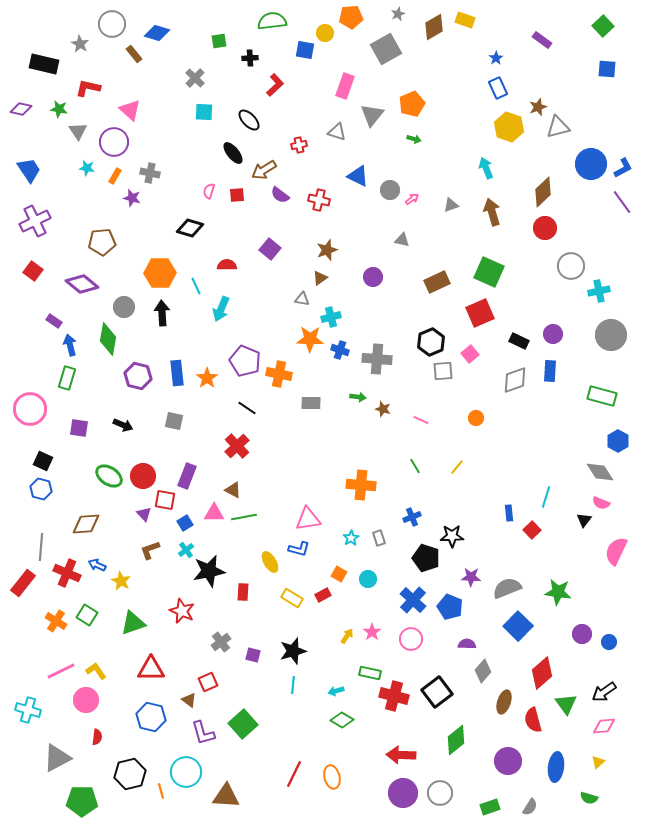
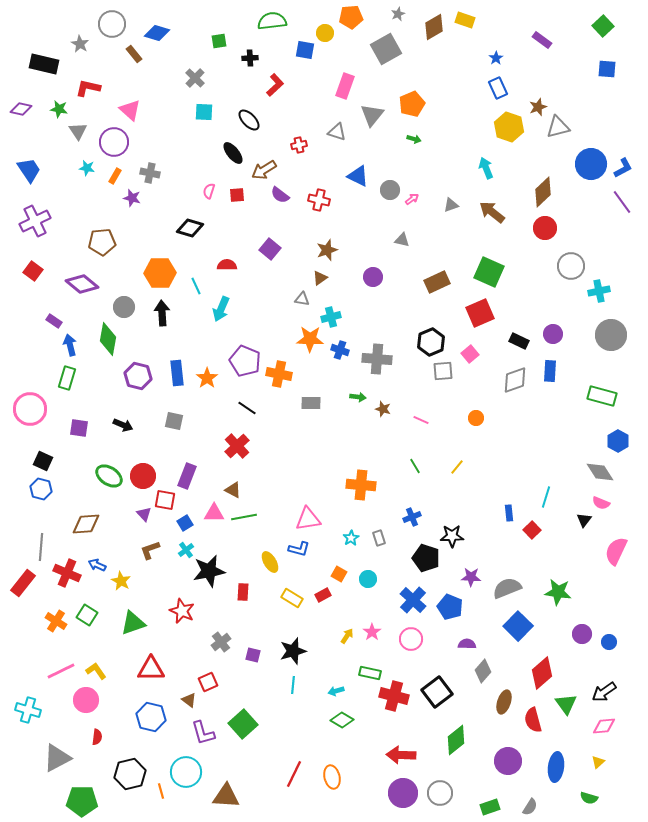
brown arrow at (492, 212): rotated 36 degrees counterclockwise
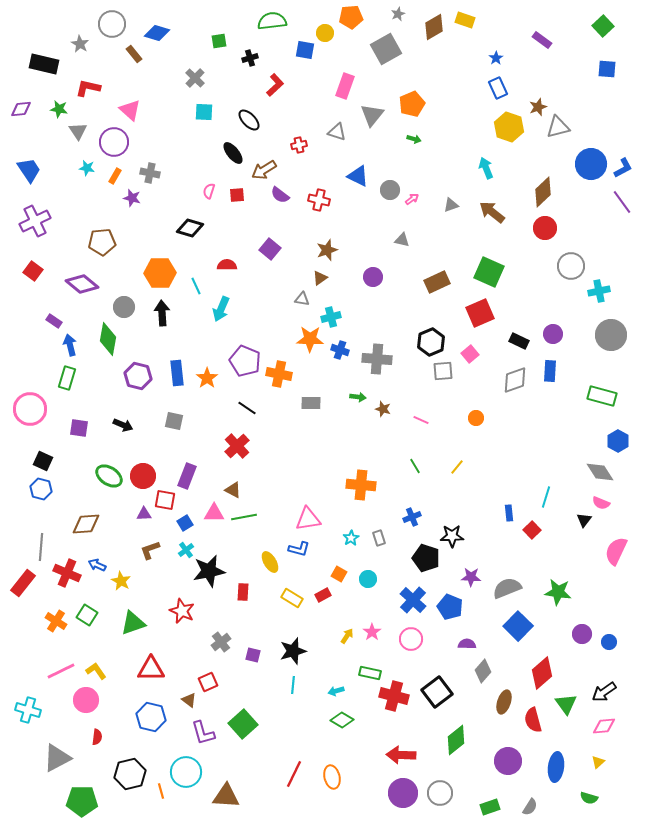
black cross at (250, 58): rotated 14 degrees counterclockwise
purple diamond at (21, 109): rotated 20 degrees counterclockwise
purple triangle at (144, 514): rotated 49 degrees counterclockwise
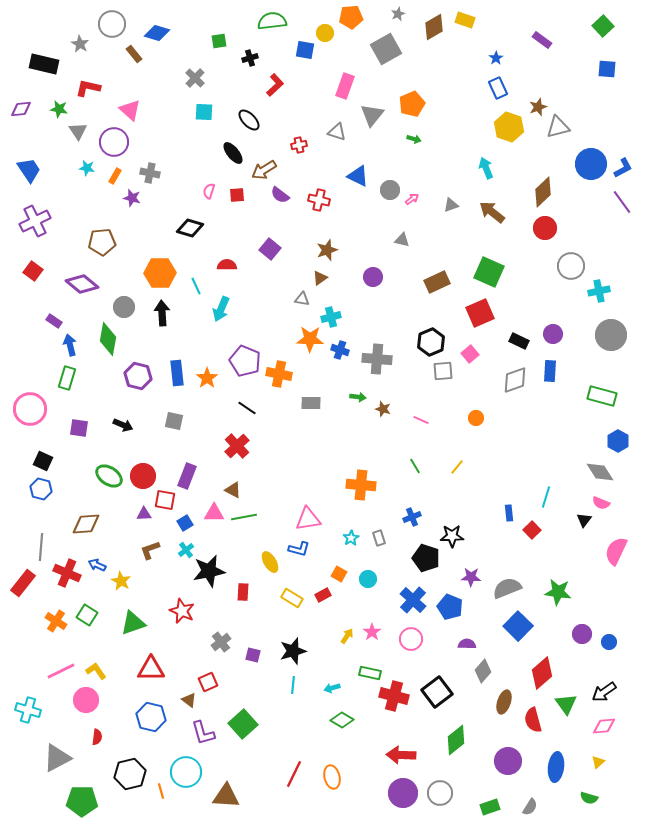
cyan arrow at (336, 691): moved 4 px left, 3 px up
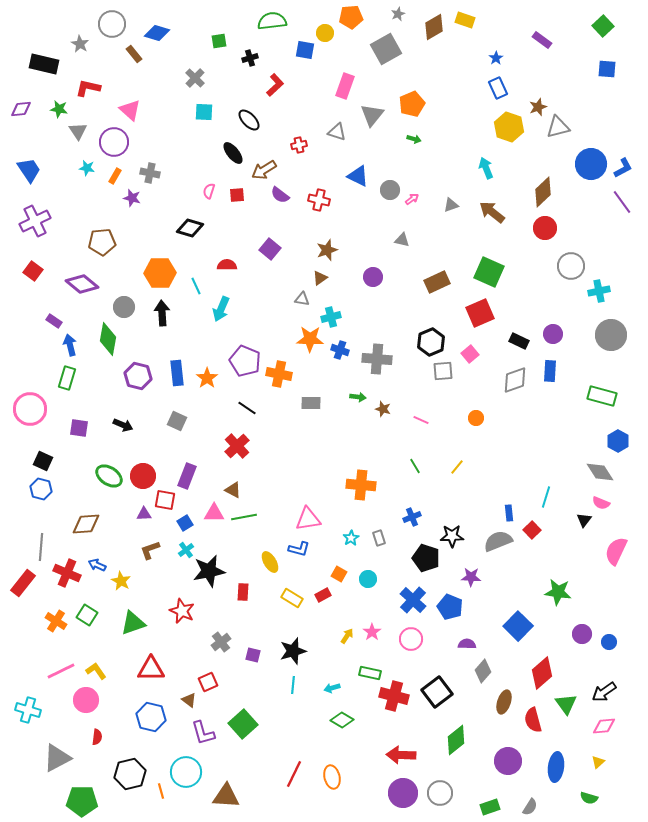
gray square at (174, 421): moved 3 px right; rotated 12 degrees clockwise
gray semicircle at (507, 588): moved 9 px left, 47 px up
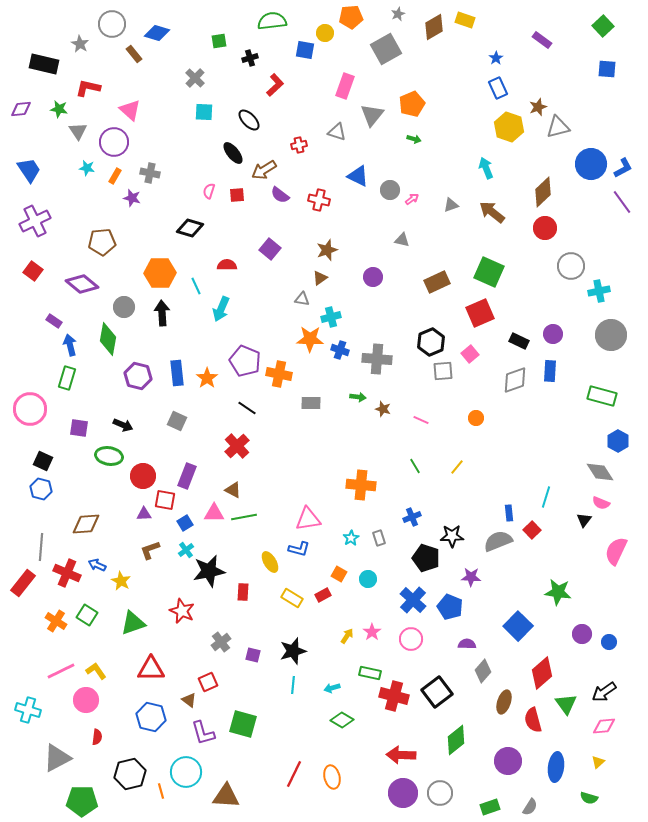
green ellipse at (109, 476): moved 20 px up; rotated 24 degrees counterclockwise
green square at (243, 724): rotated 32 degrees counterclockwise
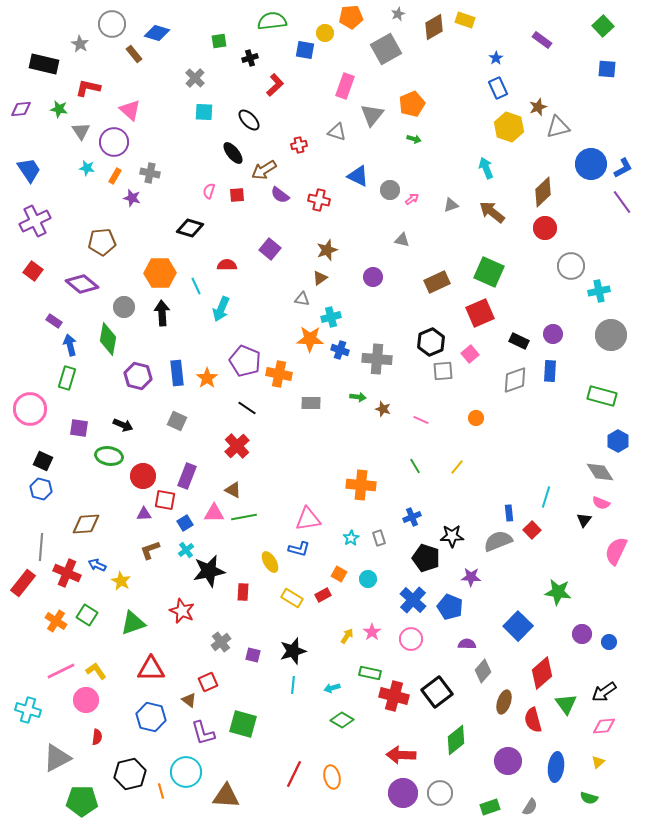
gray triangle at (78, 131): moved 3 px right
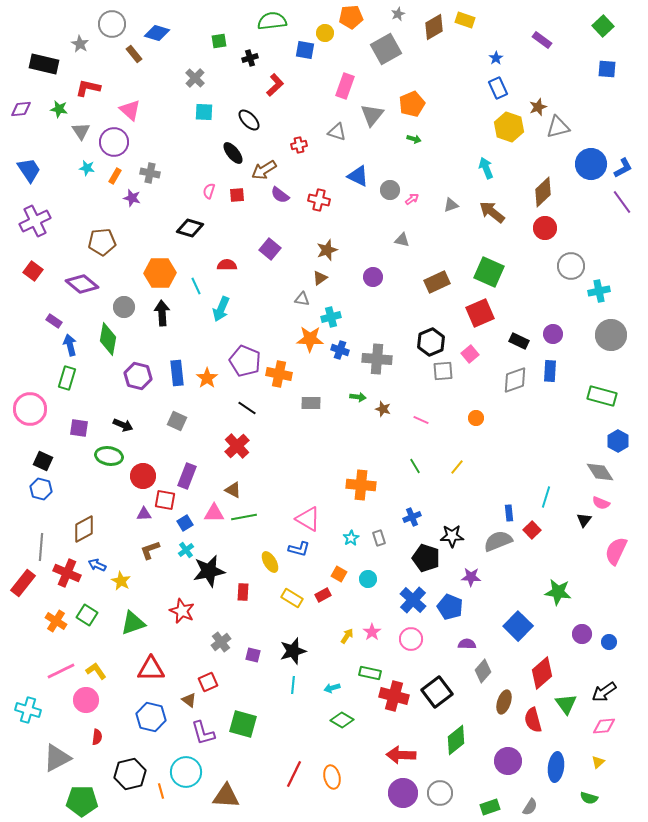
pink triangle at (308, 519): rotated 40 degrees clockwise
brown diamond at (86, 524): moved 2 px left, 5 px down; rotated 24 degrees counterclockwise
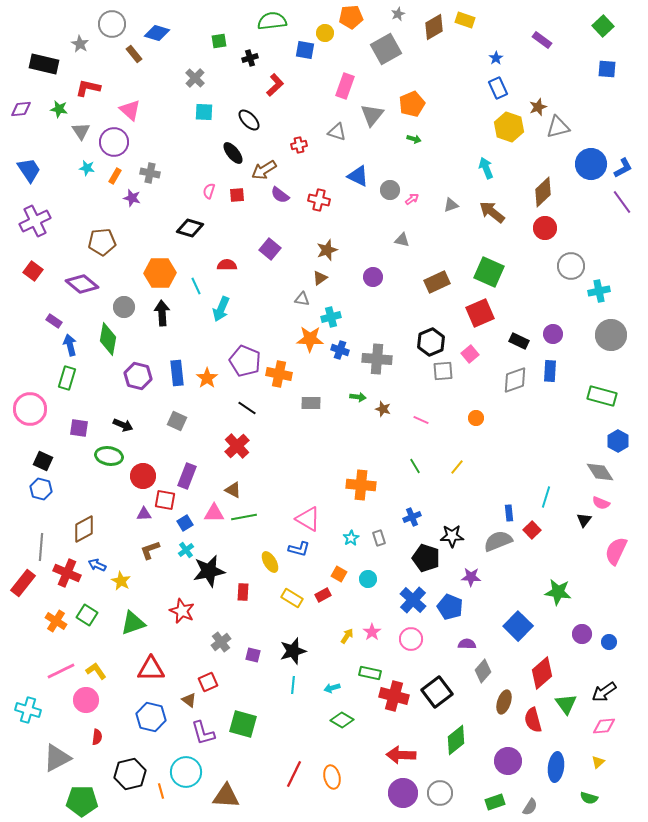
green rectangle at (490, 807): moved 5 px right, 5 px up
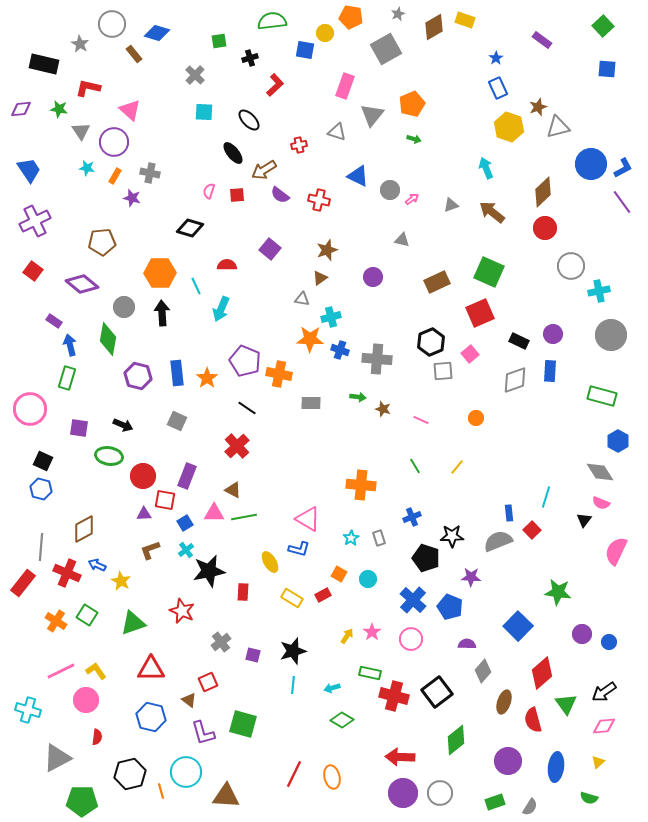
orange pentagon at (351, 17): rotated 15 degrees clockwise
gray cross at (195, 78): moved 3 px up
red arrow at (401, 755): moved 1 px left, 2 px down
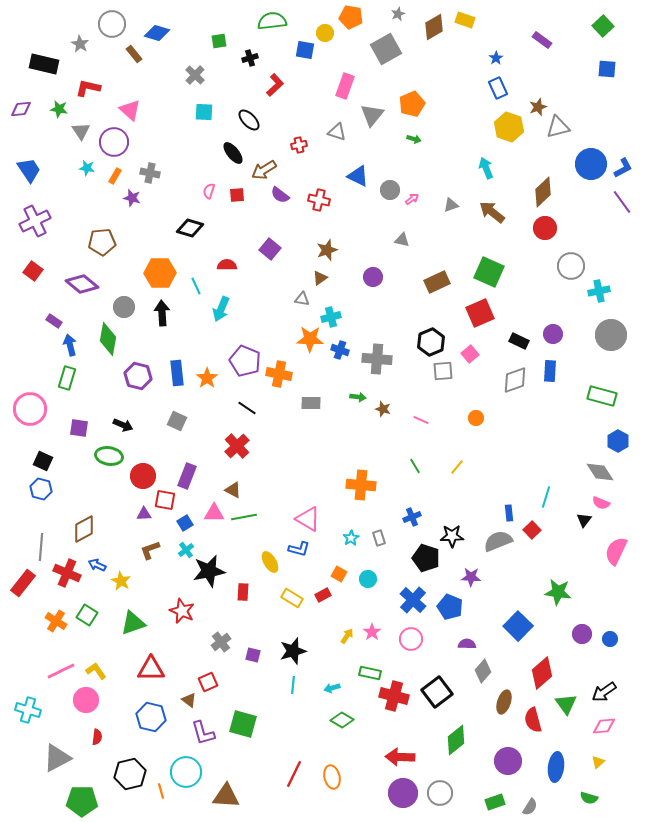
blue circle at (609, 642): moved 1 px right, 3 px up
